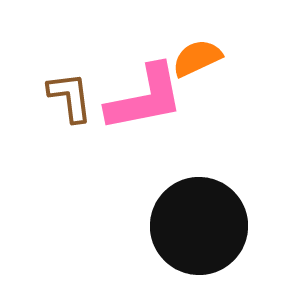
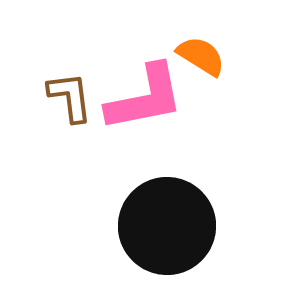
orange semicircle: moved 4 px right, 2 px up; rotated 57 degrees clockwise
black circle: moved 32 px left
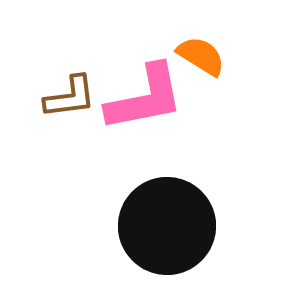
brown L-shape: rotated 90 degrees clockwise
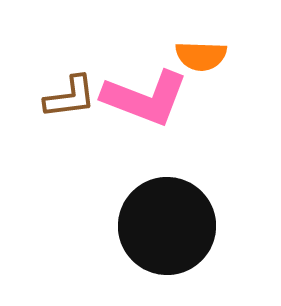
orange semicircle: rotated 150 degrees clockwise
pink L-shape: rotated 32 degrees clockwise
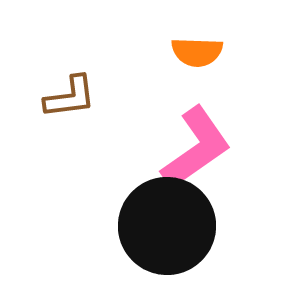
orange semicircle: moved 4 px left, 4 px up
pink L-shape: moved 51 px right, 50 px down; rotated 56 degrees counterclockwise
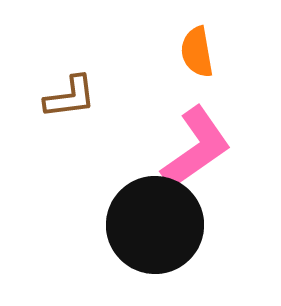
orange semicircle: rotated 78 degrees clockwise
black circle: moved 12 px left, 1 px up
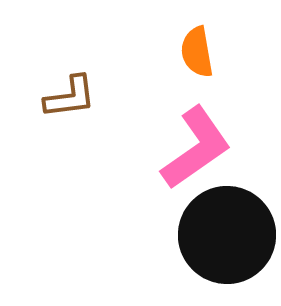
black circle: moved 72 px right, 10 px down
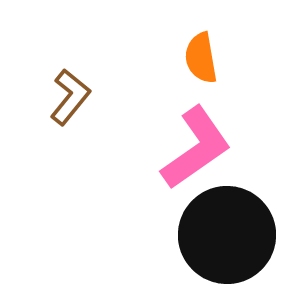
orange semicircle: moved 4 px right, 6 px down
brown L-shape: rotated 44 degrees counterclockwise
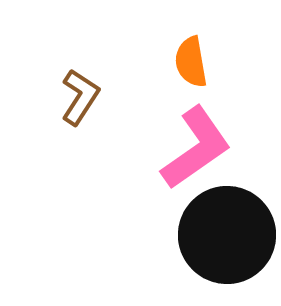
orange semicircle: moved 10 px left, 4 px down
brown L-shape: moved 10 px right; rotated 6 degrees counterclockwise
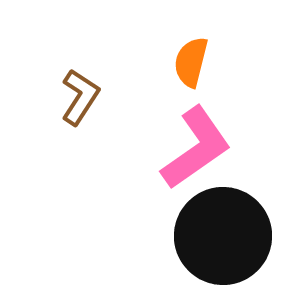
orange semicircle: rotated 24 degrees clockwise
black circle: moved 4 px left, 1 px down
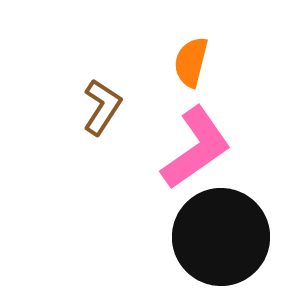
brown L-shape: moved 22 px right, 10 px down
black circle: moved 2 px left, 1 px down
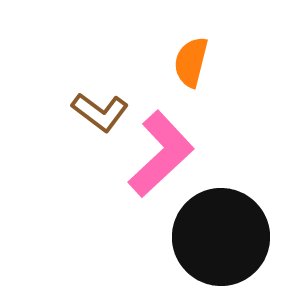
brown L-shape: moved 2 px left, 5 px down; rotated 94 degrees clockwise
pink L-shape: moved 35 px left, 6 px down; rotated 8 degrees counterclockwise
